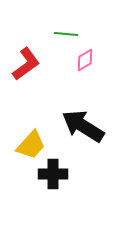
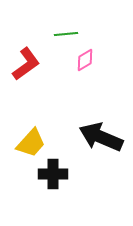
green line: rotated 10 degrees counterclockwise
black arrow: moved 18 px right, 11 px down; rotated 9 degrees counterclockwise
yellow trapezoid: moved 2 px up
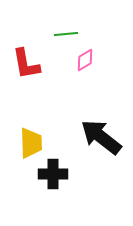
red L-shape: rotated 116 degrees clockwise
black arrow: rotated 15 degrees clockwise
yellow trapezoid: rotated 44 degrees counterclockwise
